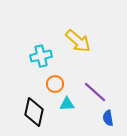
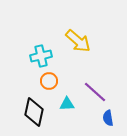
orange circle: moved 6 px left, 3 px up
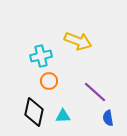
yellow arrow: rotated 20 degrees counterclockwise
cyan triangle: moved 4 px left, 12 px down
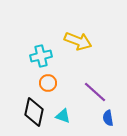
orange circle: moved 1 px left, 2 px down
cyan triangle: rotated 21 degrees clockwise
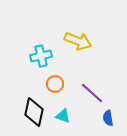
orange circle: moved 7 px right, 1 px down
purple line: moved 3 px left, 1 px down
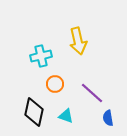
yellow arrow: rotated 56 degrees clockwise
cyan triangle: moved 3 px right
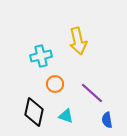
blue semicircle: moved 1 px left, 2 px down
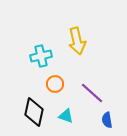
yellow arrow: moved 1 px left
